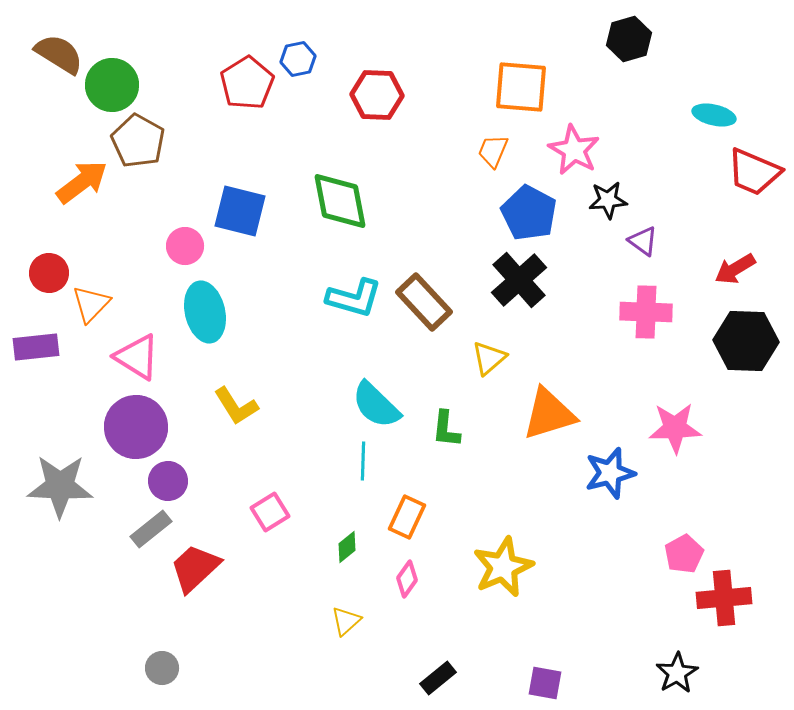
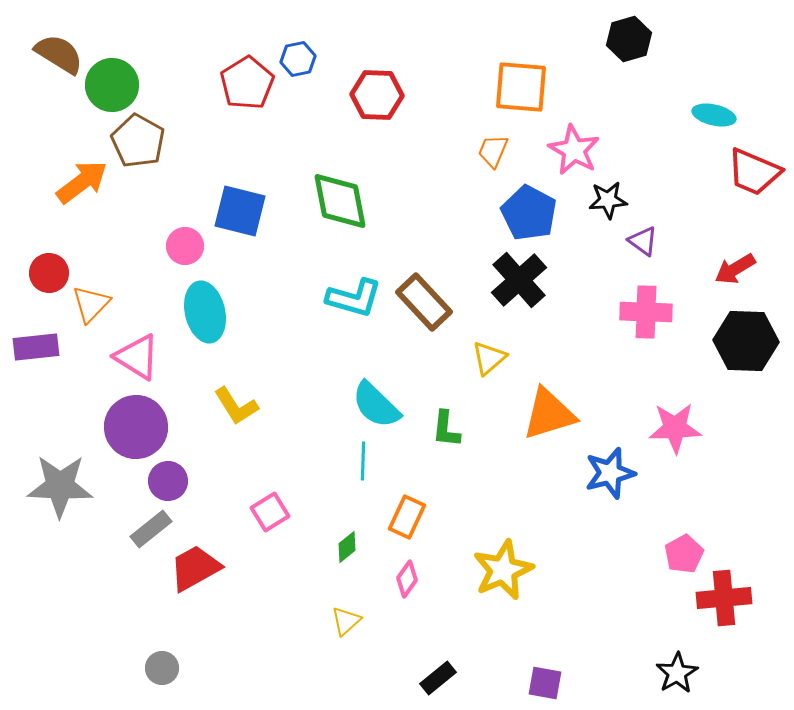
yellow star at (503, 567): moved 3 px down
red trapezoid at (195, 568): rotated 14 degrees clockwise
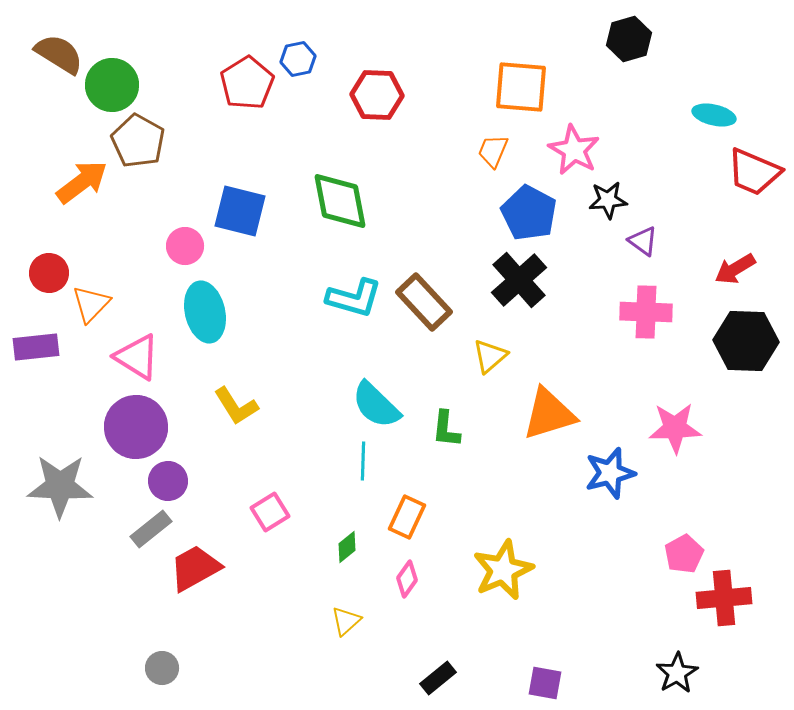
yellow triangle at (489, 358): moved 1 px right, 2 px up
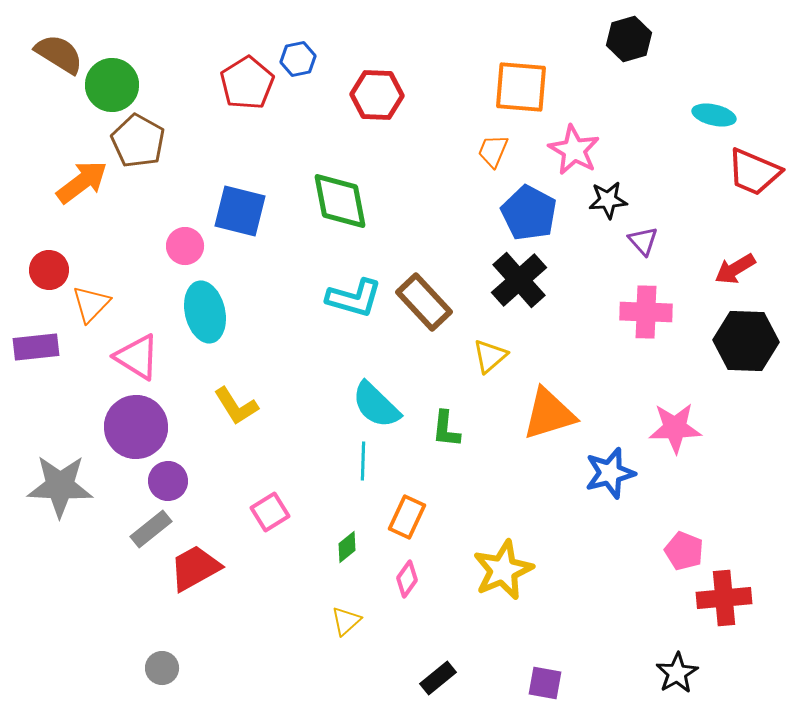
purple triangle at (643, 241): rotated 12 degrees clockwise
red circle at (49, 273): moved 3 px up
pink pentagon at (684, 554): moved 3 px up; rotated 21 degrees counterclockwise
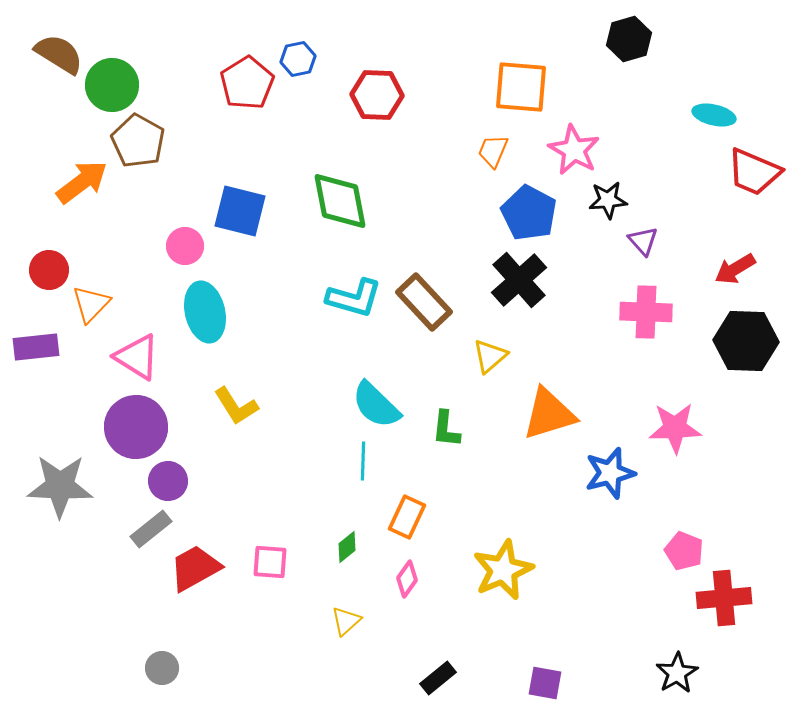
pink square at (270, 512): moved 50 px down; rotated 36 degrees clockwise
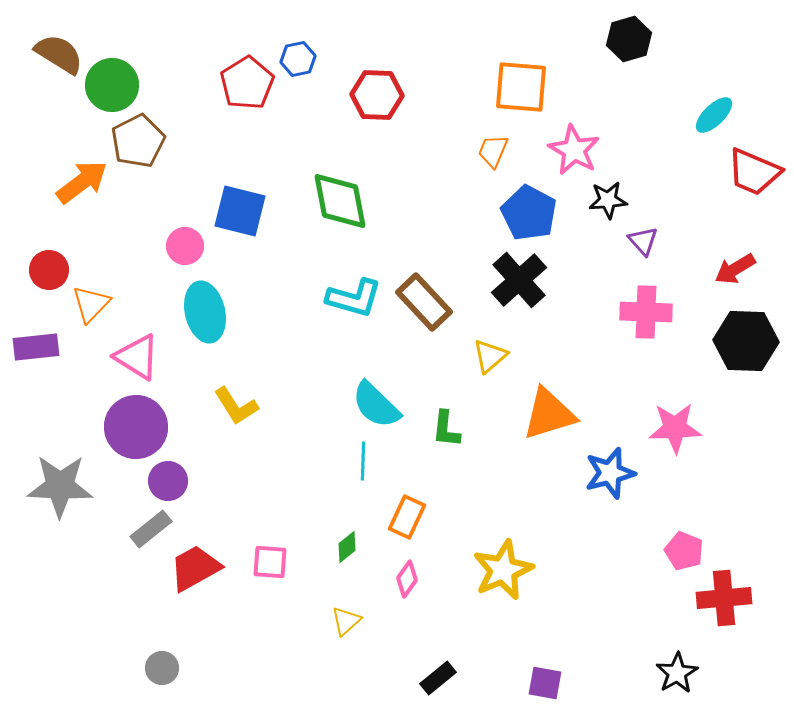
cyan ellipse at (714, 115): rotated 57 degrees counterclockwise
brown pentagon at (138, 141): rotated 16 degrees clockwise
